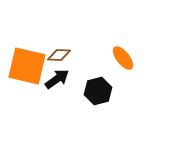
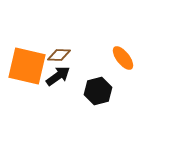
black arrow: moved 1 px right, 3 px up
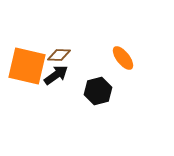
black arrow: moved 2 px left, 1 px up
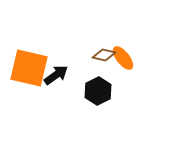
brown diamond: moved 45 px right; rotated 10 degrees clockwise
orange square: moved 2 px right, 2 px down
black hexagon: rotated 12 degrees counterclockwise
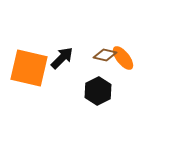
brown diamond: moved 1 px right
black arrow: moved 6 px right, 17 px up; rotated 10 degrees counterclockwise
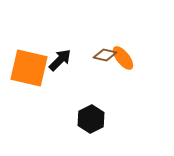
black arrow: moved 2 px left, 2 px down
black hexagon: moved 7 px left, 28 px down
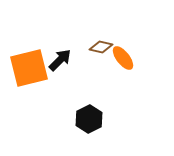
brown diamond: moved 4 px left, 8 px up
orange square: rotated 27 degrees counterclockwise
black hexagon: moved 2 px left
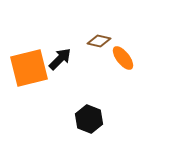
brown diamond: moved 2 px left, 6 px up
black arrow: moved 1 px up
black hexagon: rotated 12 degrees counterclockwise
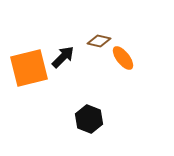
black arrow: moved 3 px right, 2 px up
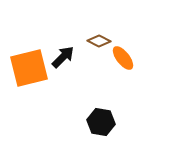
brown diamond: rotated 15 degrees clockwise
black hexagon: moved 12 px right, 3 px down; rotated 12 degrees counterclockwise
